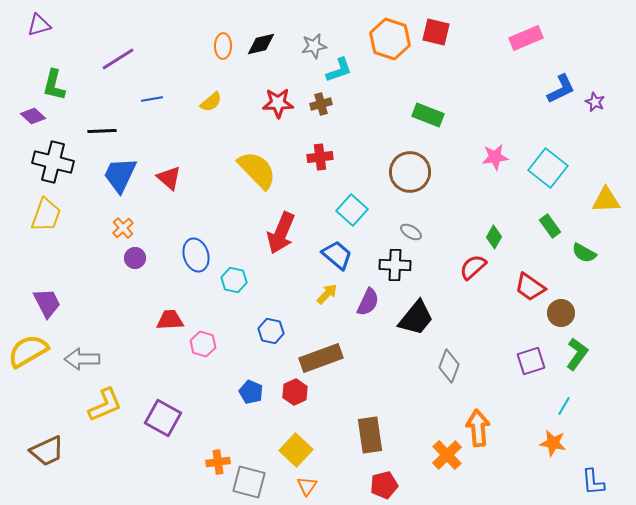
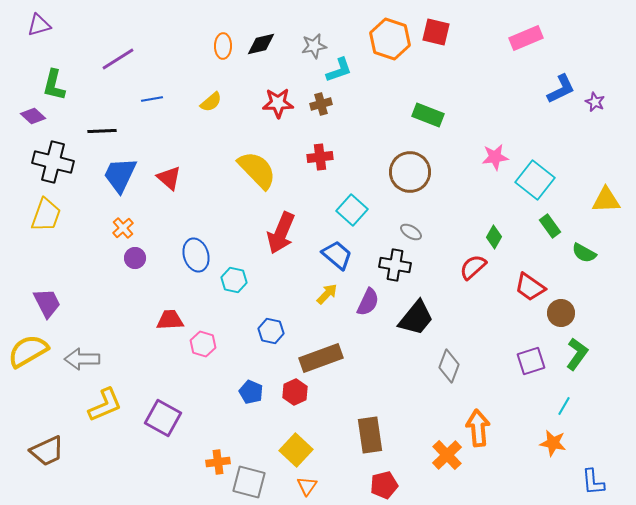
cyan square at (548, 168): moved 13 px left, 12 px down
black cross at (395, 265): rotated 8 degrees clockwise
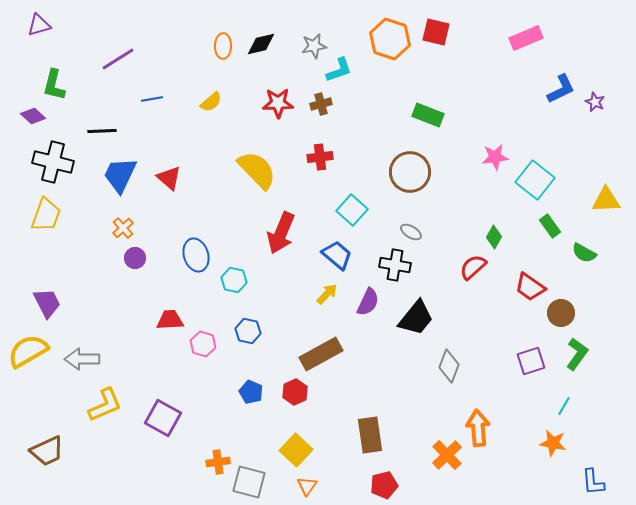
blue hexagon at (271, 331): moved 23 px left
brown rectangle at (321, 358): moved 4 px up; rotated 9 degrees counterclockwise
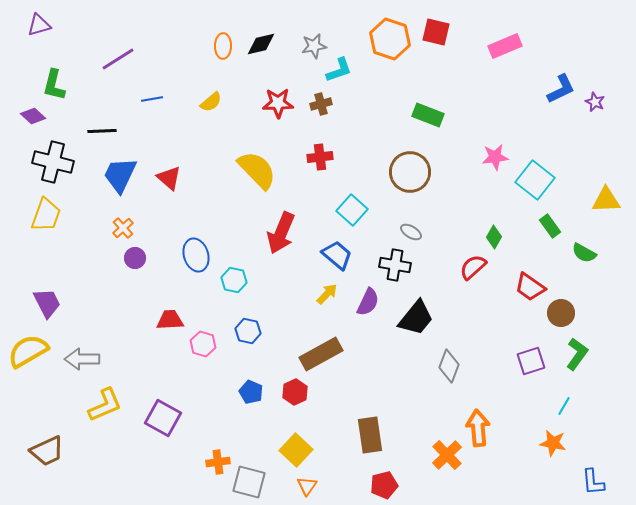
pink rectangle at (526, 38): moved 21 px left, 8 px down
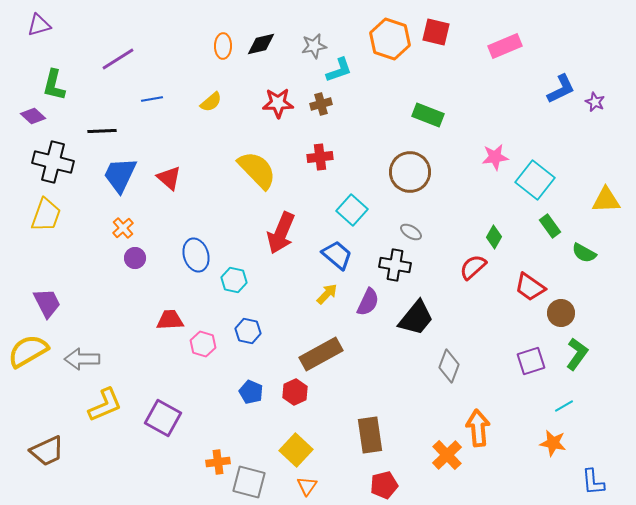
cyan line at (564, 406): rotated 30 degrees clockwise
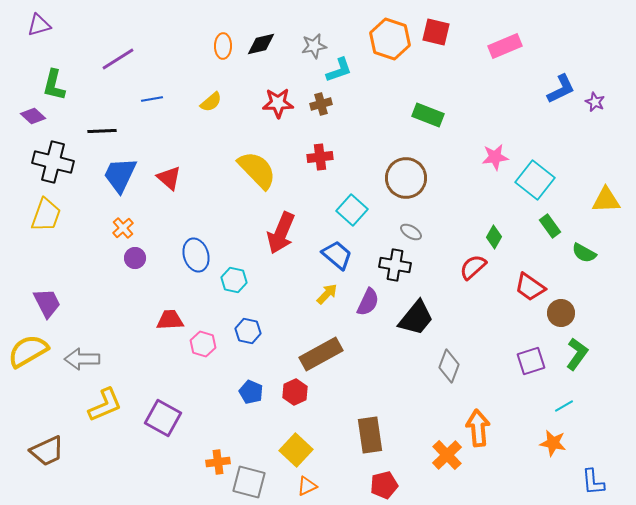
brown circle at (410, 172): moved 4 px left, 6 px down
orange triangle at (307, 486): rotated 30 degrees clockwise
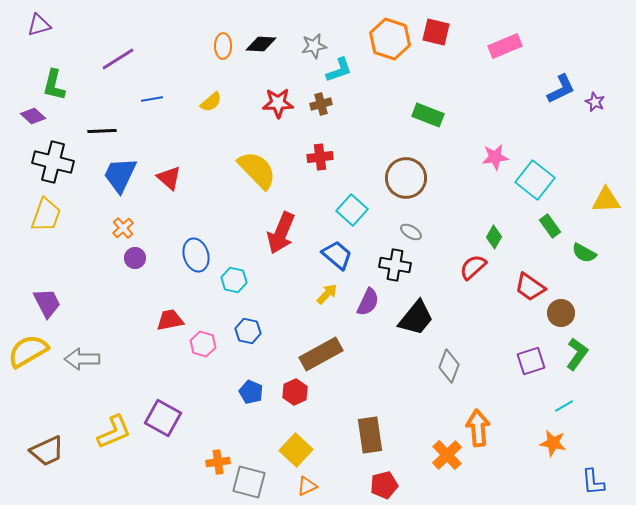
black diamond at (261, 44): rotated 16 degrees clockwise
red trapezoid at (170, 320): rotated 8 degrees counterclockwise
yellow L-shape at (105, 405): moved 9 px right, 27 px down
